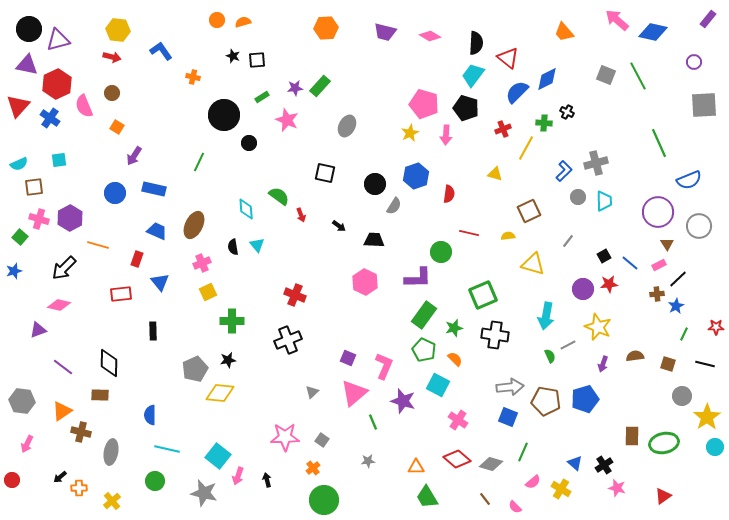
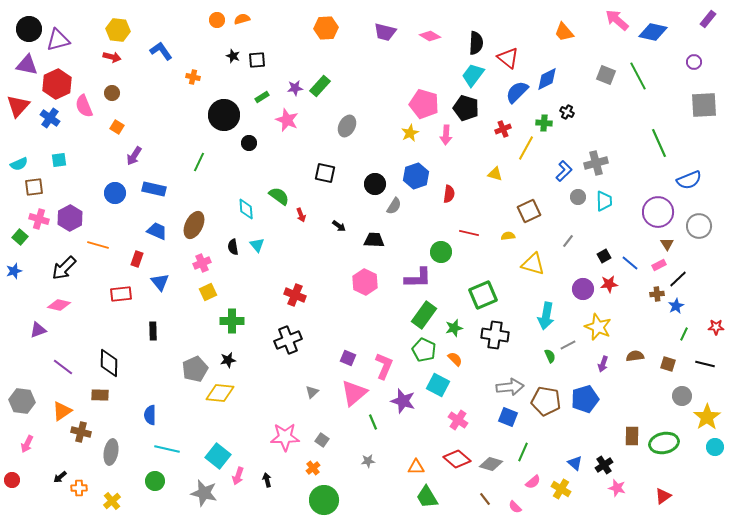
orange semicircle at (243, 22): moved 1 px left, 3 px up
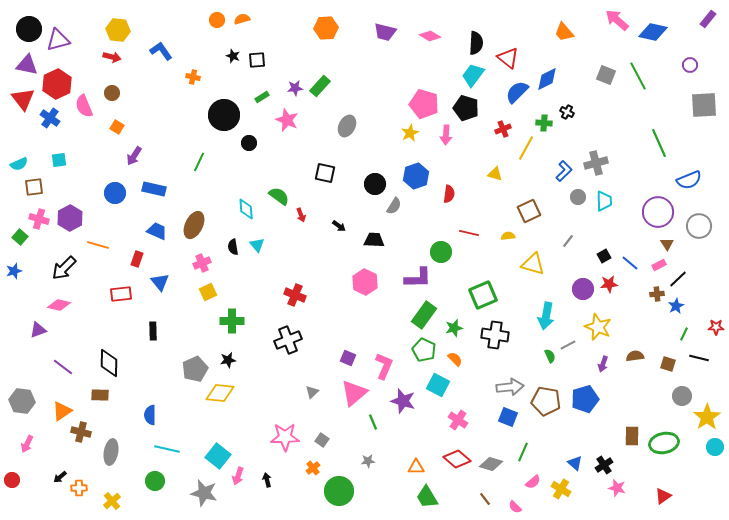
purple circle at (694, 62): moved 4 px left, 3 px down
red triangle at (18, 106): moved 5 px right, 7 px up; rotated 20 degrees counterclockwise
black line at (705, 364): moved 6 px left, 6 px up
green circle at (324, 500): moved 15 px right, 9 px up
